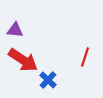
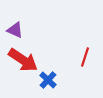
purple triangle: rotated 18 degrees clockwise
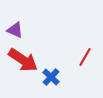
red line: rotated 12 degrees clockwise
blue cross: moved 3 px right, 3 px up
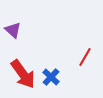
purple triangle: moved 2 px left; rotated 18 degrees clockwise
red arrow: moved 14 px down; rotated 20 degrees clockwise
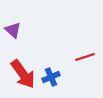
red line: rotated 42 degrees clockwise
blue cross: rotated 24 degrees clockwise
